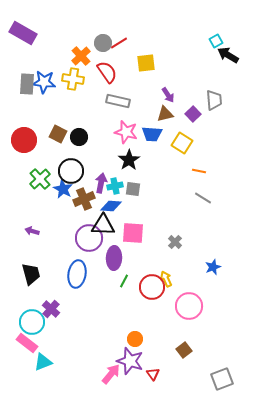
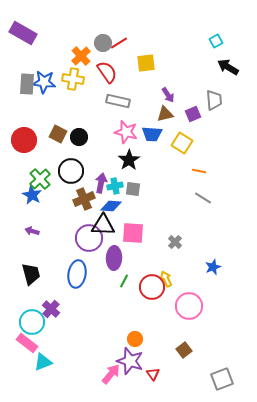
black arrow at (228, 55): moved 12 px down
purple square at (193, 114): rotated 21 degrees clockwise
blue star at (63, 189): moved 31 px left, 6 px down
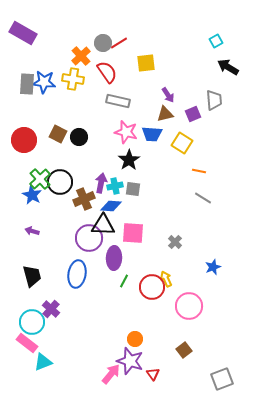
black circle at (71, 171): moved 11 px left, 11 px down
black trapezoid at (31, 274): moved 1 px right, 2 px down
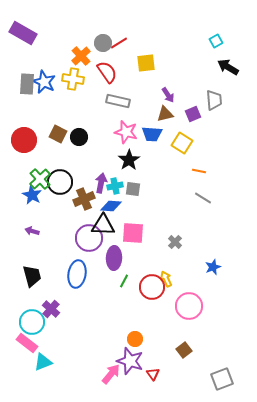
blue star at (44, 82): rotated 20 degrees clockwise
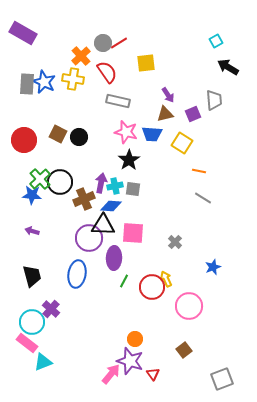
blue star at (32, 195): rotated 24 degrees counterclockwise
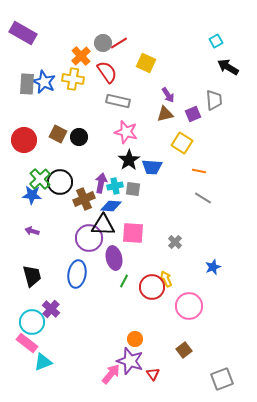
yellow square at (146, 63): rotated 30 degrees clockwise
blue trapezoid at (152, 134): moved 33 px down
purple ellipse at (114, 258): rotated 15 degrees counterclockwise
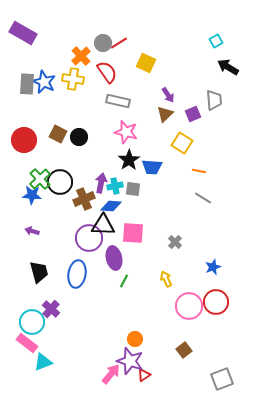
brown triangle at (165, 114): rotated 30 degrees counterclockwise
black trapezoid at (32, 276): moved 7 px right, 4 px up
red circle at (152, 287): moved 64 px right, 15 px down
red triangle at (153, 374): moved 9 px left, 1 px down; rotated 32 degrees clockwise
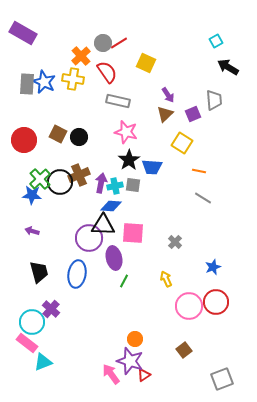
gray square at (133, 189): moved 4 px up
brown cross at (84, 199): moved 5 px left, 24 px up
pink arrow at (111, 374): rotated 75 degrees counterclockwise
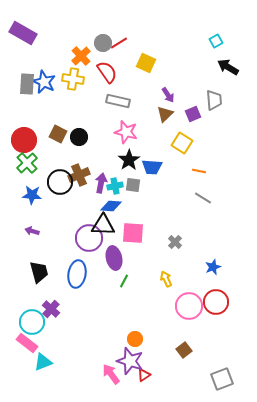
green cross at (40, 179): moved 13 px left, 16 px up
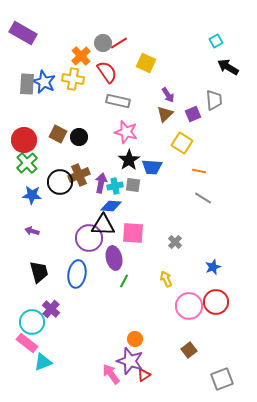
brown square at (184, 350): moved 5 px right
